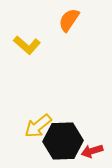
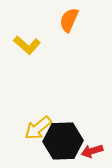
orange semicircle: rotated 10 degrees counterclockwise
yellow arrow: moved 2 px down
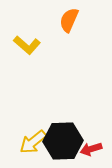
yellow arrow: moved 5 px left, 14 px down
red arrow: moved 1 px left, 2 px up
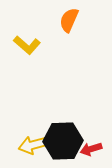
yellow arrow: moved 3 px down; rotated 24 degrees clockwise
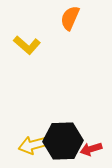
orange semicircle: moved 1 px right, 2 px up
